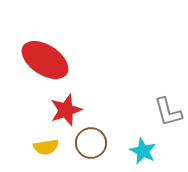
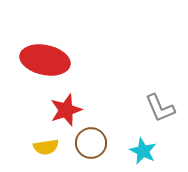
red ellipse: rotated 21 degrees counterclockwise
gray L-shape: moved 8 px left, 4 px up; rotated 8 degrees counterclockwise
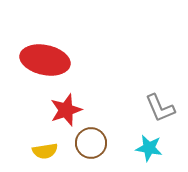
yellow semicircle: moved 1 px left, 4 px down
cyan star: moved 6 px right, 3 px up; rotated 16 degrees counterclockwise
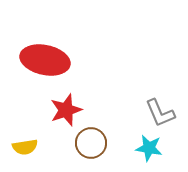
gray L-shape: moved 5 px down
yellow semicircle: moved 20 px left, 4 px up
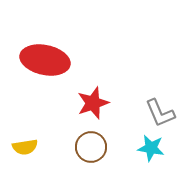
red star: moved 27 px right, 7 px up
brown circle: moved 4 px down
cyan star: moved 2 px right
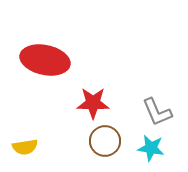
red star: rotated 20 degrees clockwise
gray L-shape: moved 3 px left, 1 px up
brown circle: moved 14 px right, 6 px up
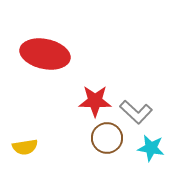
red ellipse: moved 6 px up
red star: moved 2 px right, 2 px up
gray L-shape: moved 21 px left; rotated 24 degrees counterclockwise
brown circle: moved 2 px right, 3 px up
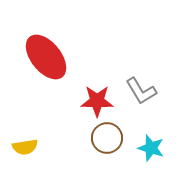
red ellipse: moved 1 px right, 3 px down; rotated 39 degrees clockwise
red star: moved 2 px right
gray L-shape: moved 5 px right, 21 px up; rotated 16 degrees clockwise
cyan star: rotated 8 degrees clockwise
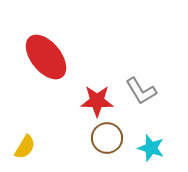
yellow semicircle: rotated 50 degrees counterclockwise
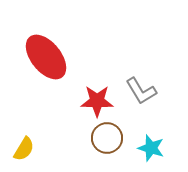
yellow semicircle: moved 1 px left, 2 px down
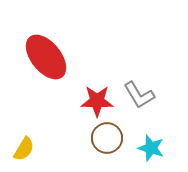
gray L-shape: moved 2 px left, 4 px down
